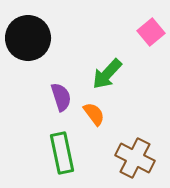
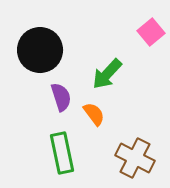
black circle: moved 12 px right, 12 px down
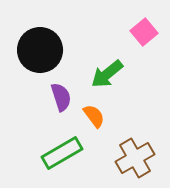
pink square: moved 7 px left
green arrow: rotated 8 degrees clockwise
orange semicircle: moved 2 px down
green rectangle: rotated 72 degrees clockwise
brown cross: rotated 33 degrees clockwise
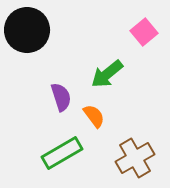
black circle: moved 13 px left, 20 px up
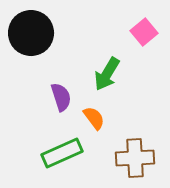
black circle: moved 4 px right, 3 px down
green arrow: rotated 20 degrees counterclockwise
orange semicircle: moved 2 px down
green rectangle: rotated 6 degrees clockwise
brown cross: rotated 27 degrees clockwise
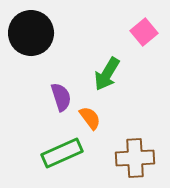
orange semicircle: moved 4 px left
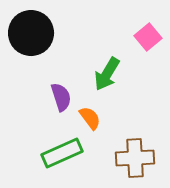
pink square: moved 4 px right, 5 px down
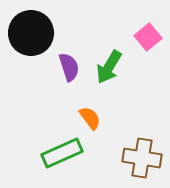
green arrow: moved 2 px right, 7 px up
purple semicircle: moved 8 px right, 30 px up
brown cross: moved 7 px right; rotated 12 degrees clockwise
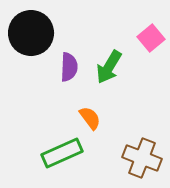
pink square: moved 3 px right, 1 px down
purple semicircle: rotated 20 degrees clockwise
brown cross: rotated 12 degrees clockwise
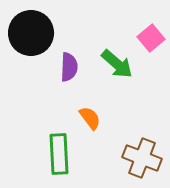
green arrow: moved 8 px right, 3 px up; rotated 80 degrees counterclockwise
green rectangle: moved 3 px left, 1 px down; rotated 69 degrees counterclockwise
